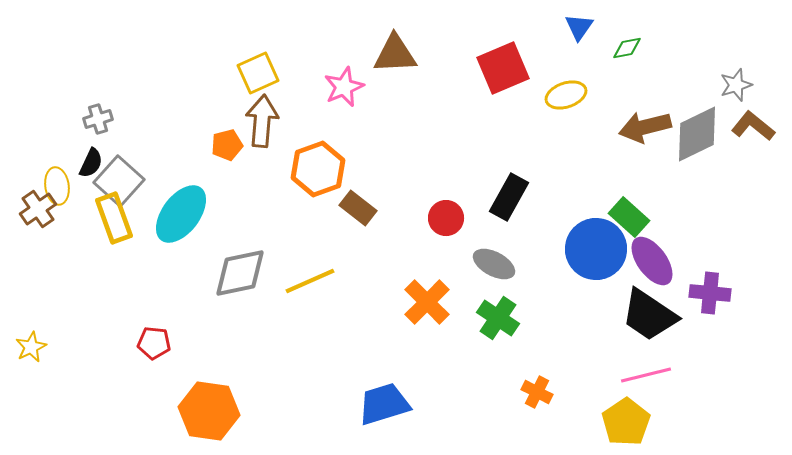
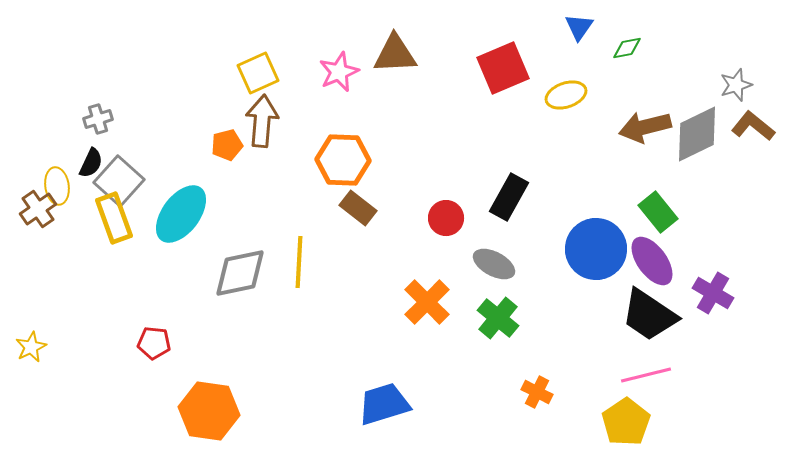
pink star at (344, 87): moved 5 px left, 15 px up
orange hexagon at (318, 169): moved 25 px right, 9 px up; rotated 22 degrees clockwise
green rectangle at (629, 217): moved 29 px right, 5 px up; rotated 9 degrees clockwise
yellow line at (310, 281): moved 11 px left, 19 px up; rotated 63 degrees counterclockwise
purple cross at (710, 293): moved 3 px right; rotated 24 degrees clockwise
green cross at (498, 318): rotated 6 degrees clockwise
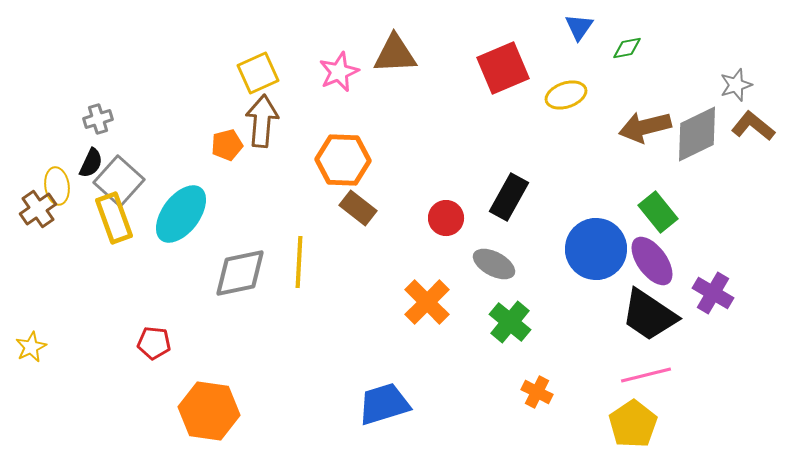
green cross at (498, 318): moved 12 px right, 4 px down
yellow pentagon at (626, 422): moved 7 px right, 2 px down
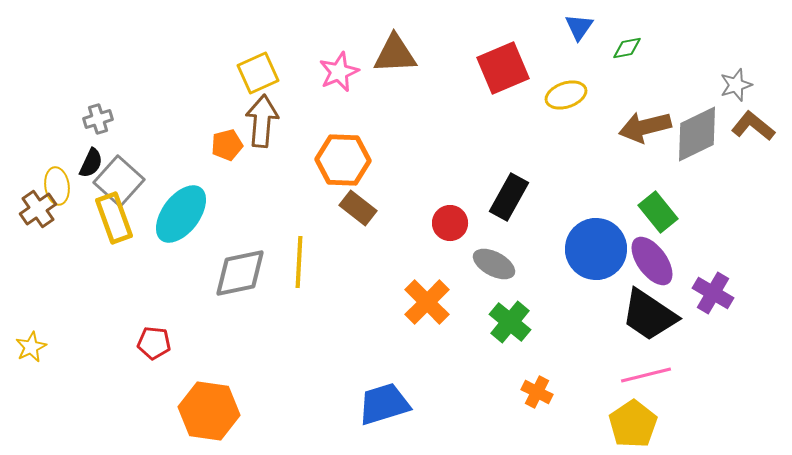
red circle at (446, 218): moved 4 px right, 5 px down
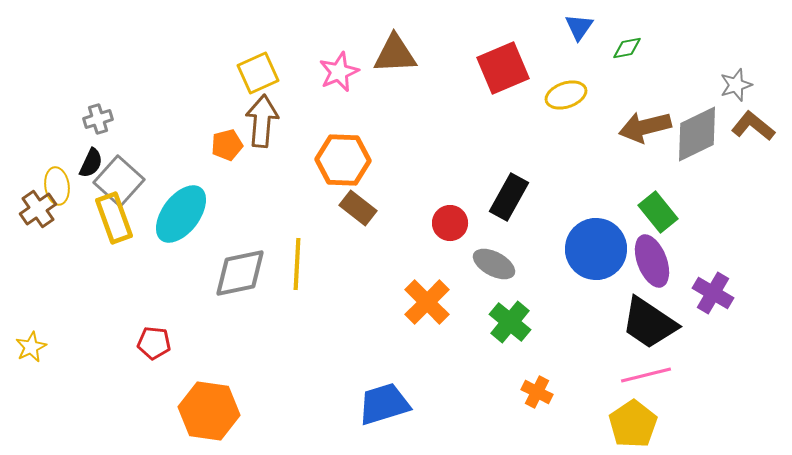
purple ellipse at (652, 261): rotated 15 degrees clockwise
yellow line at (299, 262): moved 2 px left, 2 px down
black trapezoid at (649, 315): moved 8 px down
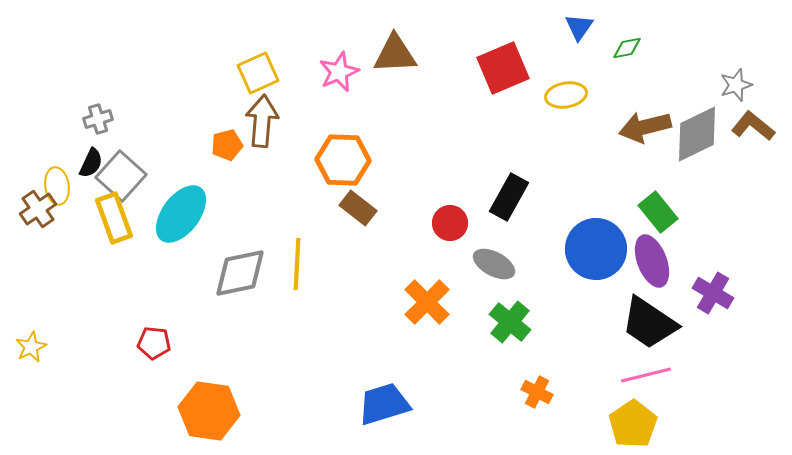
yellow ellipse at (566, 95): rotated 9 degrees clockwise
gray square at (119, 181): moved 2 px right, 5 px up
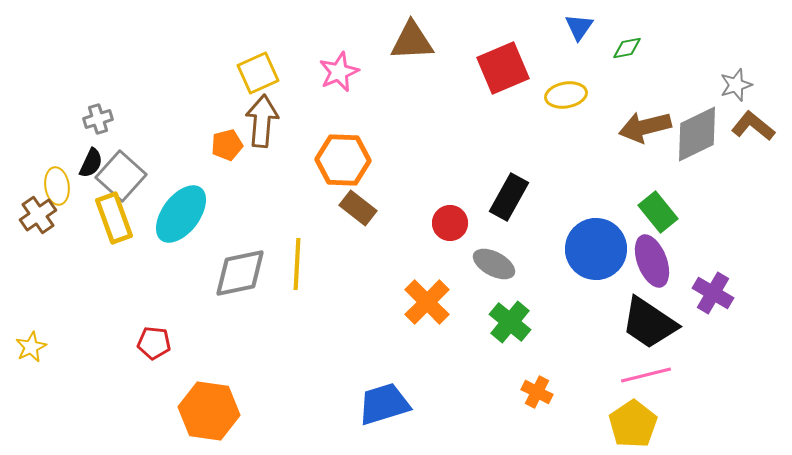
brown triangle at (395, 54): moved 17 px right, 13 px up
brown cross at (38, 209): moved 6 px down
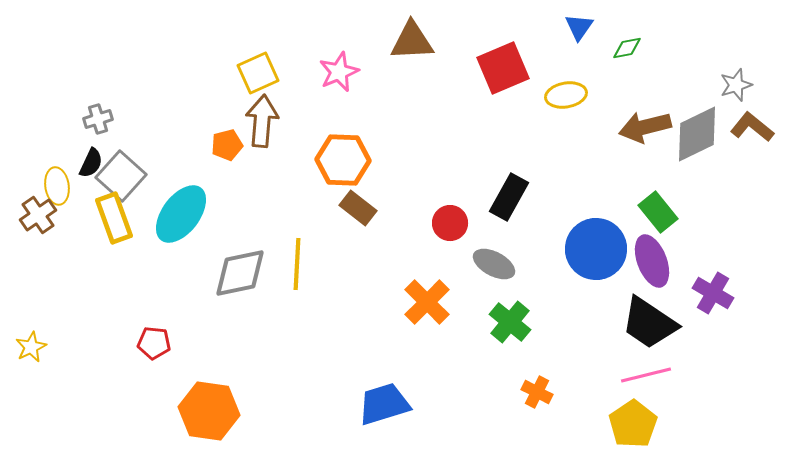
brown L-shape at (753, 126): moved 1 px left, 1 px down
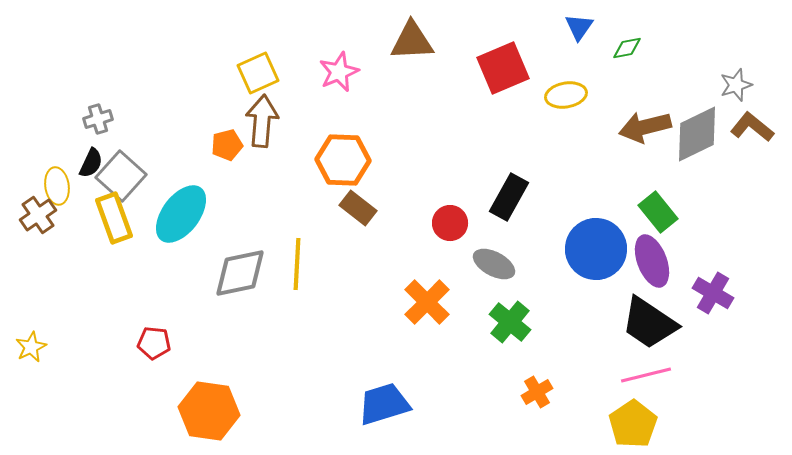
orange cross at (537, 392): rotated 32 degrees clockwise
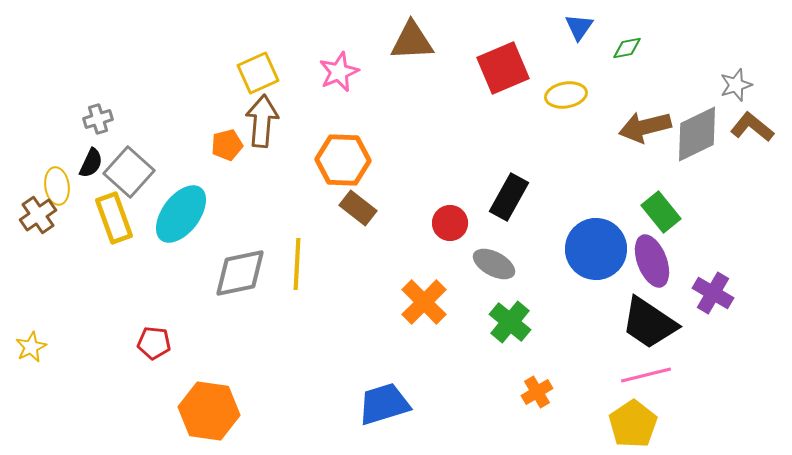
gray square at (121, 176): moved 8 px right, 4 px up
green rectangle at (658, 212): moved 3 px right
orange cross at (427, 302): moved 3 px left
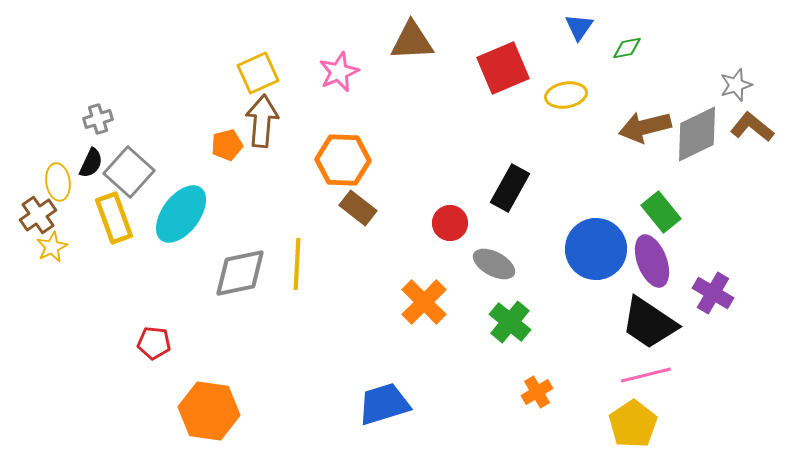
yellow ellipse at (57, 186): moved 1 px right, 4 px up
black rectangle at (509, 197): moved 1 px right, 9 px up
yellow star at (31, 347): moved 21 px right, 100 px up
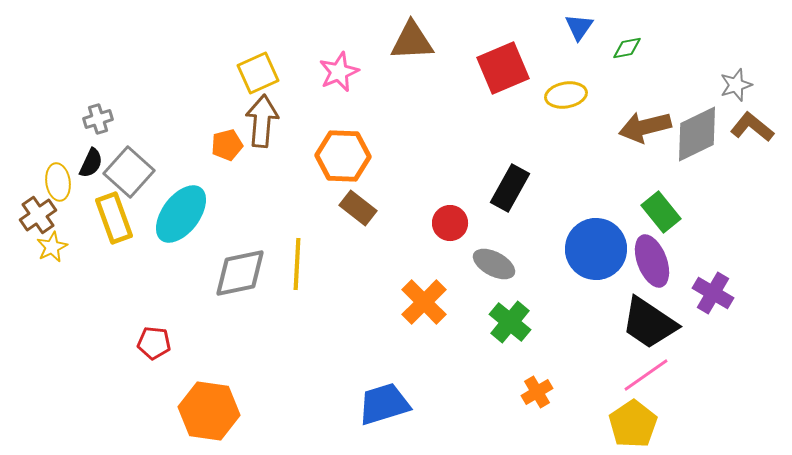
orange hexagon at (343, 160): moved 4 px up
pink line at (646, 375): rotated 21 degrees counterclockwise
